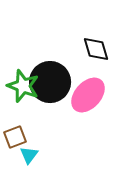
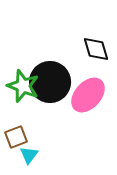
brown square: moved 1 px right
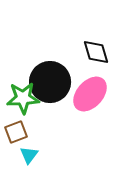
black diamond: moved 3 px down
green star: moved 12 px down; rotated 24 degrees counterclockwise
pink ellipse: moved 2 px right, 1 px up
brown square: moved 5 px up
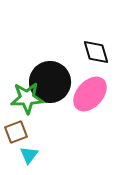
green star: moved 4 px right
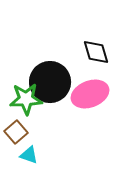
pink ellipse: rotated 27 degrees clockwise
green star: moved 1 px left, 1 px down
brown square: rotated 20 degrees counterclockwise
cyan triangle: rotated 48 degrees counterclockwise
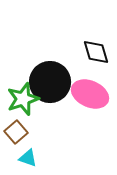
pink ellipse: rotated 45 degrees clockwise
green star: moved 3 px left; rotated 16 degrees counterclockwise
cyan triangle: moved 1 px left, 3 px down
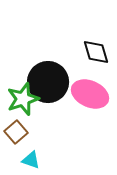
black circle: moved 2 px left
cyan triangle: moved 3 px right, 2 px down
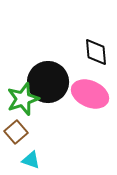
black diamond: rotated 12 degrees clockwise
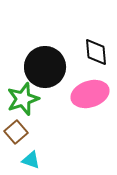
black circle: moved 3 px left, 15 px up
pink ellipse: rotated 42 degrees counterclockwise
